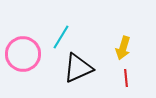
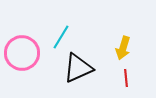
pink circle: moved 1 px left, 1 px up
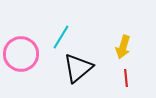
yellow arrow: moved 1 px up
pink circle: moved 1 px left, 1 px down
black triangle: rotated 16 degrees counterclockwise
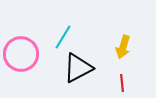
cyan line: moved 2 px right
black triangle: rotated 12 degrees clockwise
red line: moved 4 px left, 5 px down
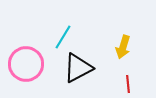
pink circle: moved 5 px right, 10 px down
red line: moved 6 px right, 1 px down
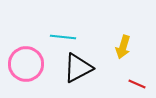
cyan line: rotated 65 degrees clockwise
red line: moved 9 px right; rotated 60 degrees counterclockwise
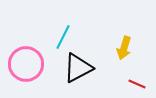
cyan line: rotated 70 degrees counterclockwise
yellow arrow: moved 1 px right, 1 px down
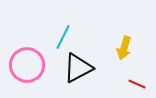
pink circle: moved 1 px right, 1 px down
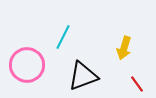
black triangle: moved 5 px right, 8 px down; rotated 8 degrees clockwise
red line: rotated 30 degrees clockwise
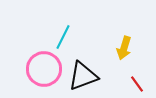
pink circle: moved 17 px right, 4 px down
